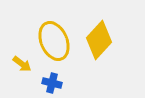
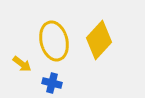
yellow ellipse: rotated 9 degrees clockwise
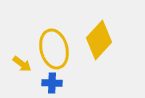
yellow ellipse: moved 8 px down
blue cross: rotated 12 degrees counterclockwise
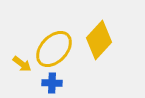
yellow ellipse: rotated 57 degrees clockwise
